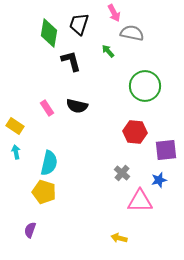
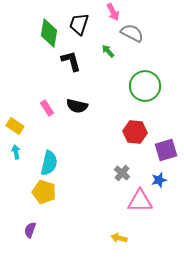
pink arrow: moved 1 px left, 1 px up
gray semicircle: rotated 15 degrees clockwise
purple square: rotated 10 degrees counterclockwise
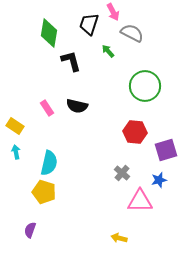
black trapezoid: moved 10 px right
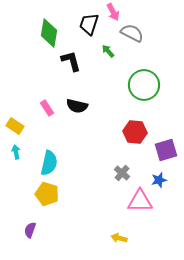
green circle: moved 1 px left, 1 px up
yellow pentagon: moved 3 px right, 2 px down
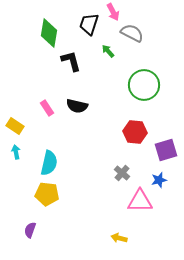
yellow pentagon: rotated 10 degrees counterclockwise
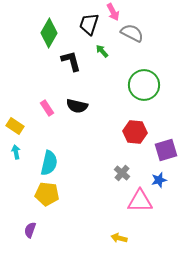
green diamond: rotated 20 degrees clockwise
green arrow: moved 6 px left
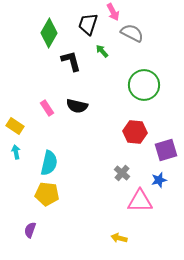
black trapezoid: moved 1 px left
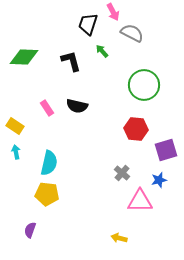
green diamond: moved 25 px left, 24 px down; rotated 64 degrees clockwise
red hexagon: moved 1 px right, 3 px up
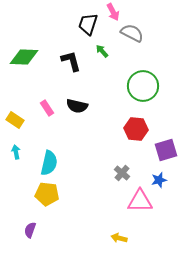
green circle: moved 1 px left, 1 px down
yellow rectangle: moved 6 px up
